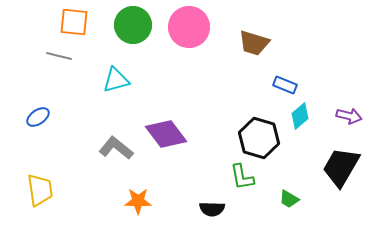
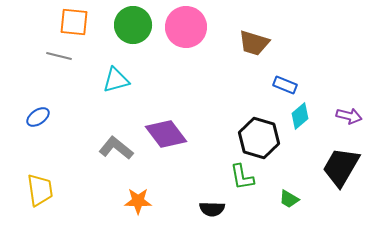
pink circle: moved 3 px left
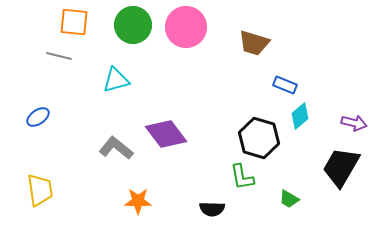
purple arrow: moved 5 px right, 7 px down
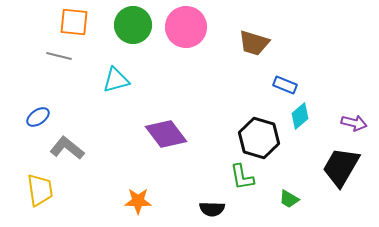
gray L-shape: moved 49 px left
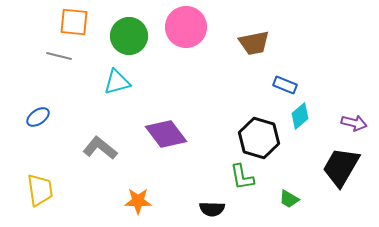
green circle: moved 4 px left, 11 px down
brown trapezoid: rotated 28 degrees counterclockwise
cyan triangle: moved 1 px right, 2 px down
gray L-shape: moved 33 px right
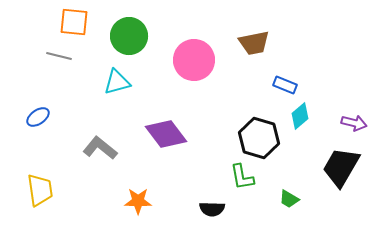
pink circle: moved 8 px right, 33 px down
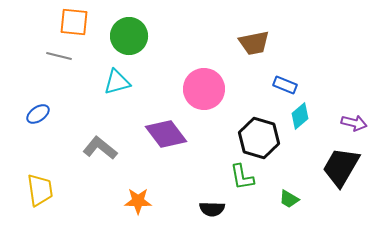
pink circle: moved 10 px right, 29 px down
blue ellipse: moved 3 px up
